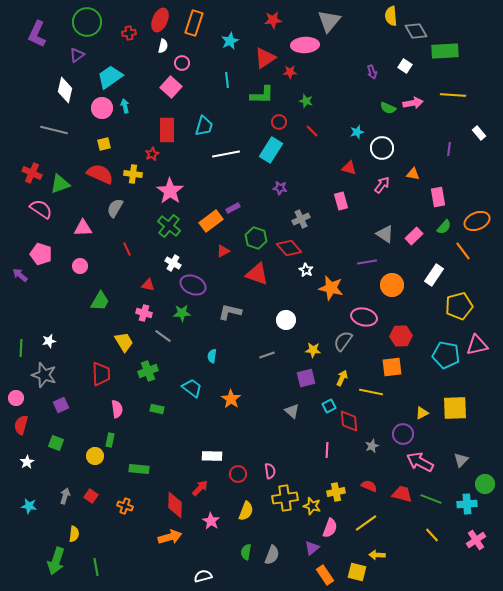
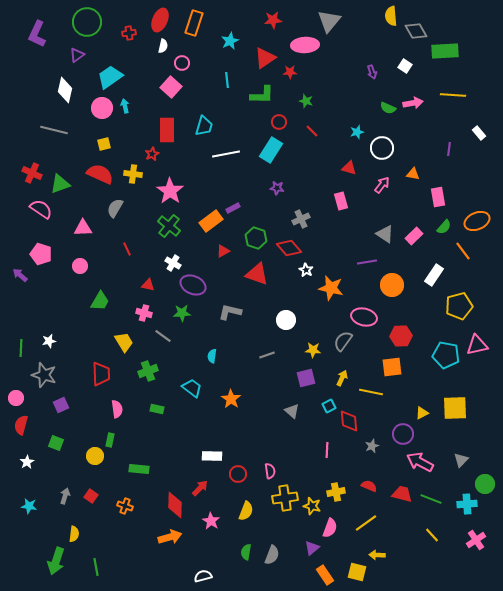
purple star at (280, 188): moved 3 px left
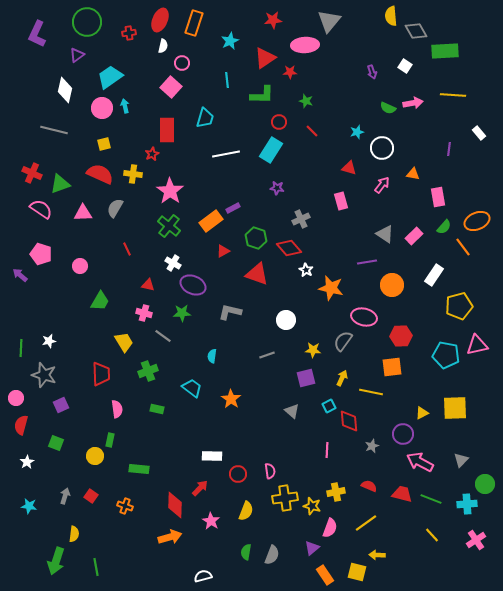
cyan trapezoid at (204, 126): moved 1 px right, 8 px up
pink triangle at (83, 228): moved 15 px up
orange line at (463, 251): moved 4 px up
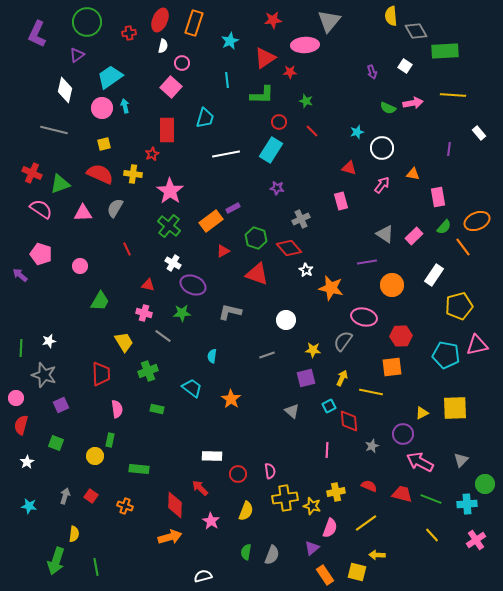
red arrow at (200, 488): rotated 90 degrees counterclockwise
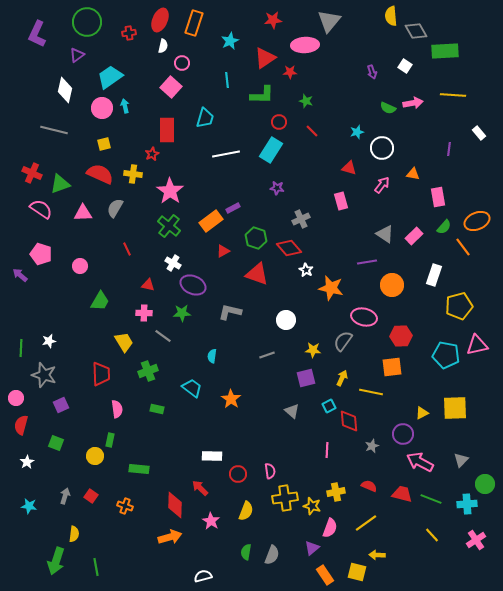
white rectangle at (434, 275): rotated 15 degrees counterclockwise
pink cross at (144, 313): rotated 14 degrees counterclockwise
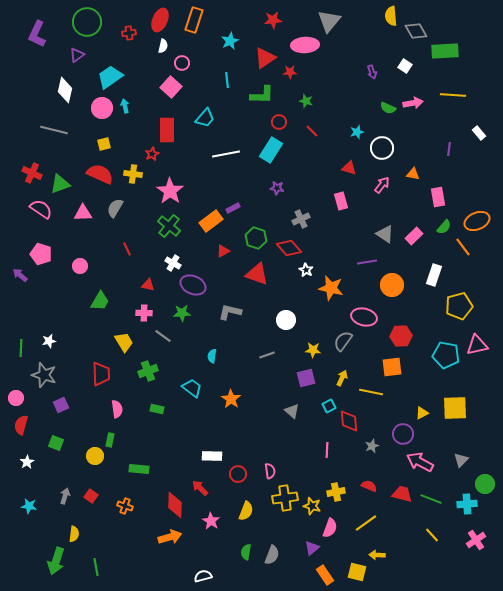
orange rectangle at (194, 23): moved 3 px up
cyan trapezoid at (205, 118): rotated 25 degrees clockwise
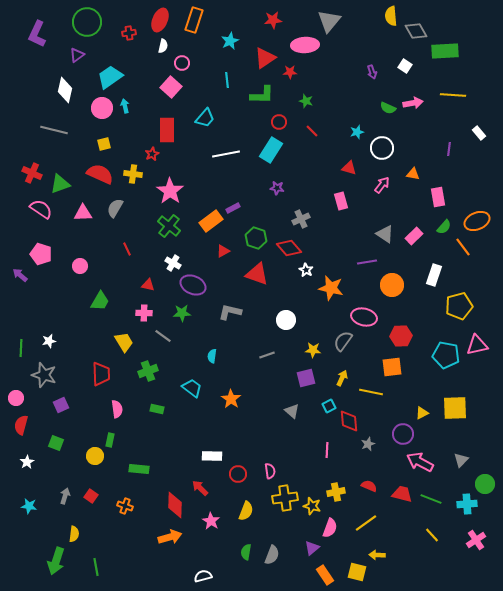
gray star at (372, 446): moved 4 px left, 2 px up
